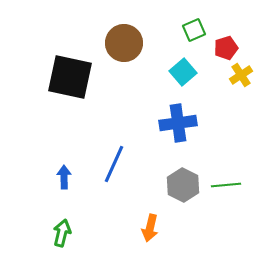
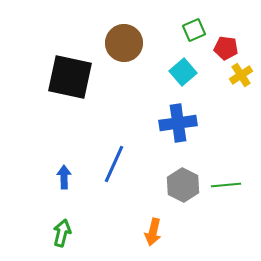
red pentagon: rotated 25 degrees clockwise
orange arrow: moved 3 px right, 4 px down
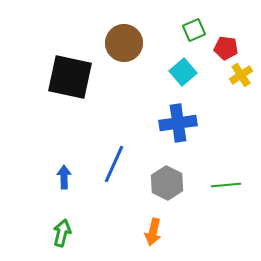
gray hexagon: moved 16 px left, 2 px up
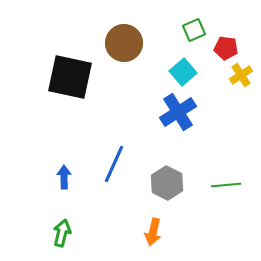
blue cross: moved 11 px up; rotated 24 degrees counterclockwise
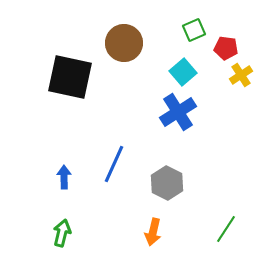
green line: moved 44 px down; rotated 52 degrees counterclockwise
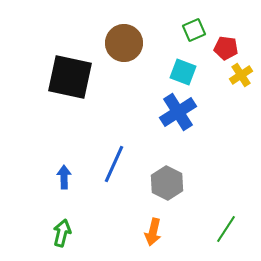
cyan square: rotated 28 degrees counterclockwise
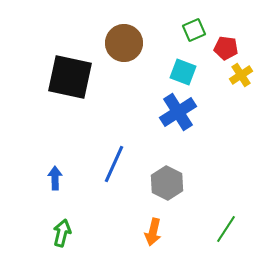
blue arrow: moved 9 px left, 1 px down
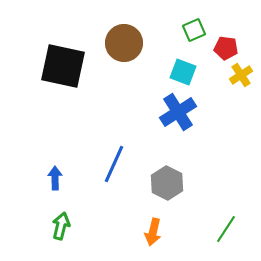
black square: moved 7 px left, 11 px up
green arrow: moved 1 px left, 7 px up
